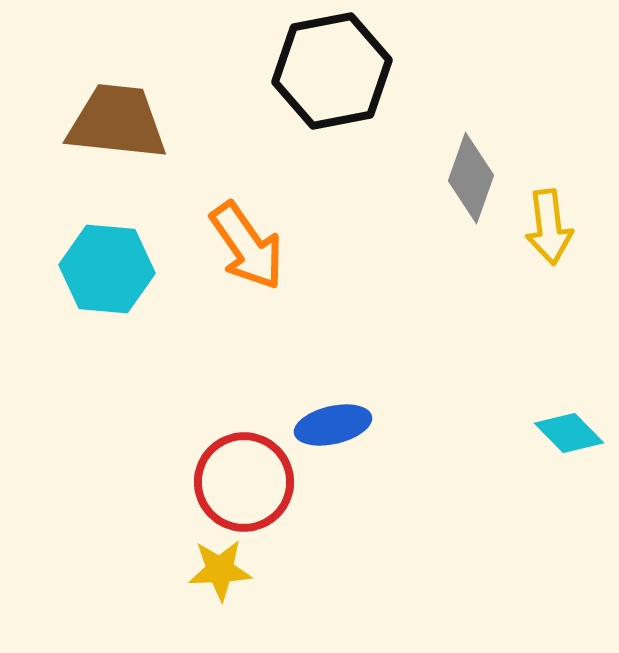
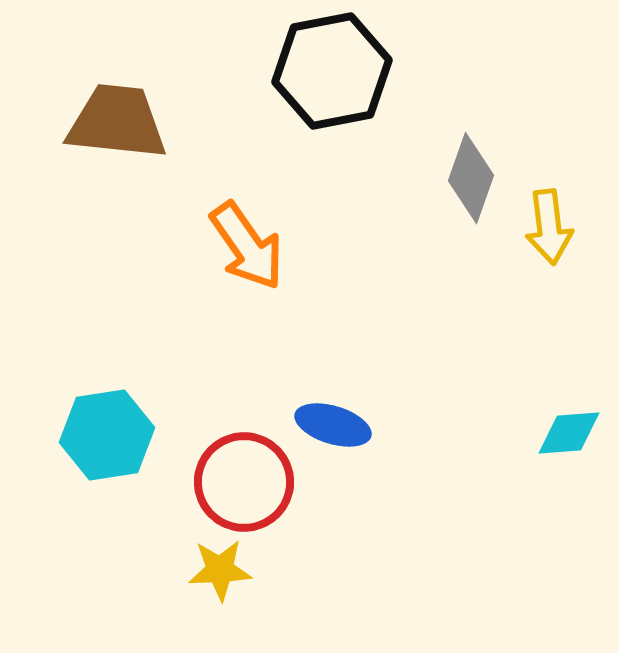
cyan hexagon: moved 166 px down; rotated 14 degrees counterclockwise
blue ellipse: rotated 30 degrees clockwise
cyan diamond: rotated 50 degrees counterclockwise
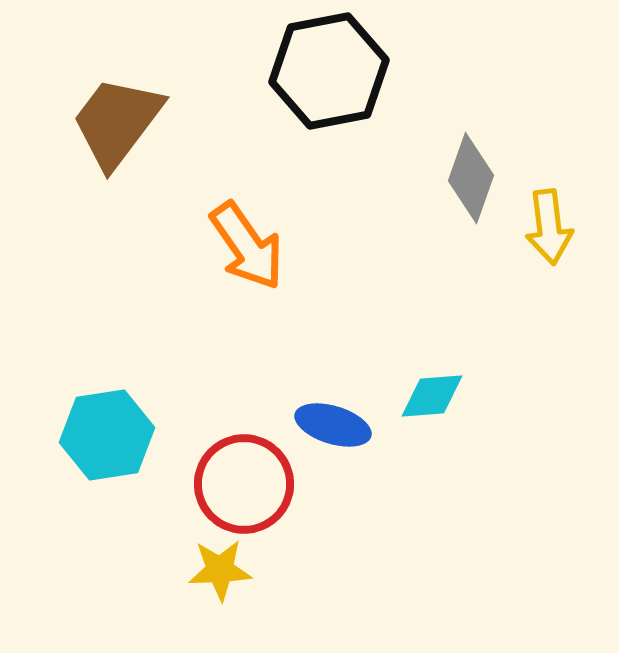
black hexagon: moved 3 px left
brown trapezoid: rotated 59 degrees counterclockwise
cyan diamond: moved 137 px left, 37 px up
red circle: moved 2 px down
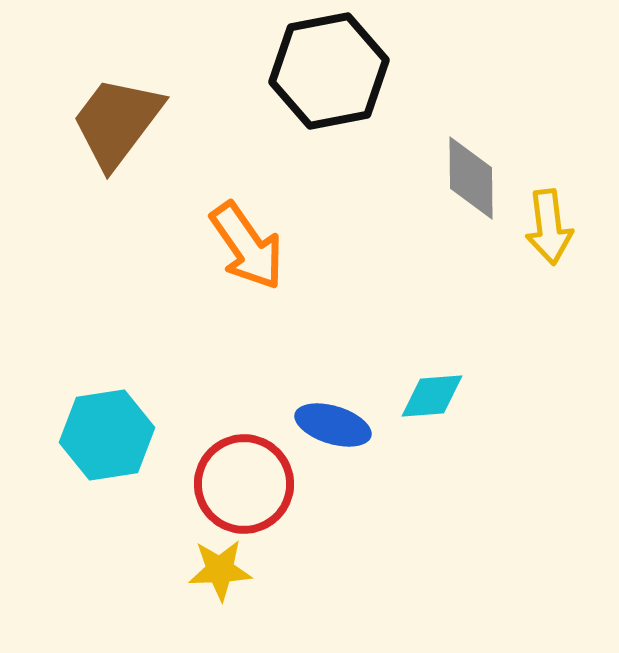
gray diamond: rotated 20 degrees counterclockwise
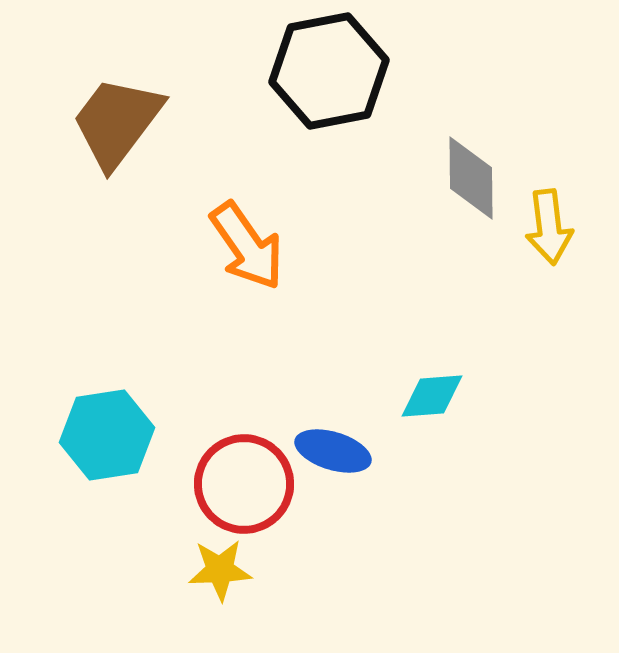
blue ellipse: moved 26 px down
